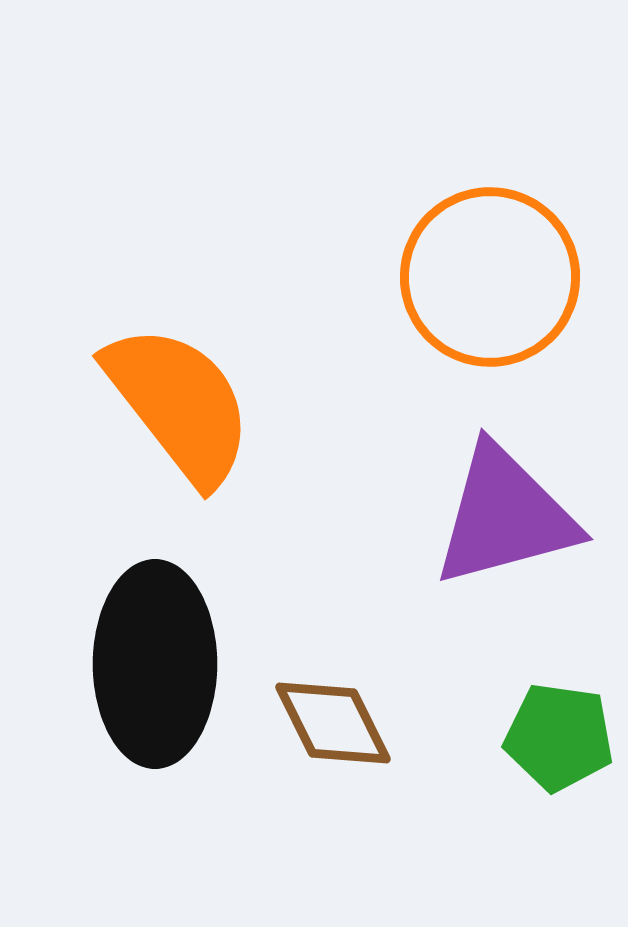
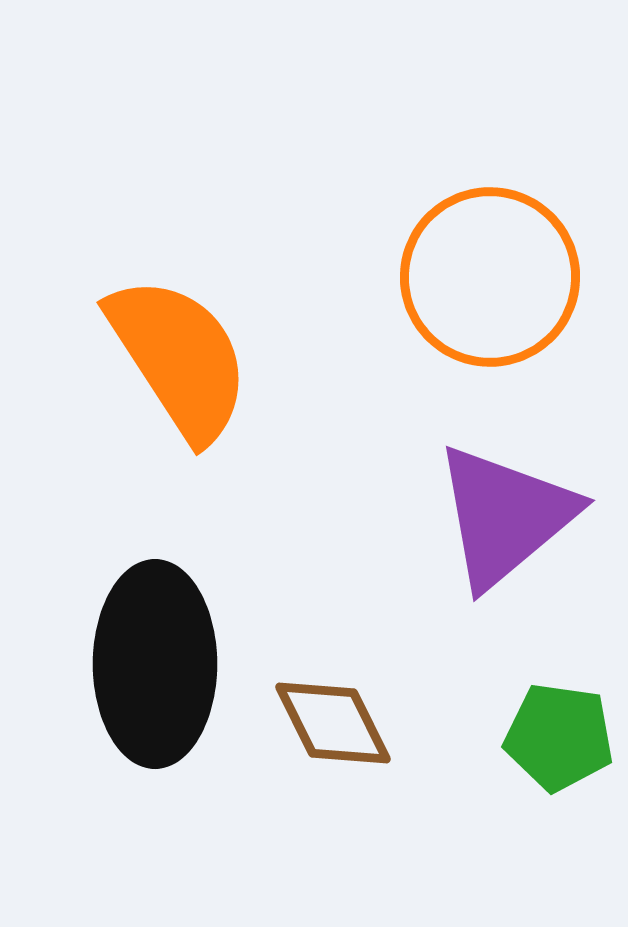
orange semicircle: moved 46 px up; rotated 5 degrees clockwise
purple triangle: rotated 25 degrees counterclockwise
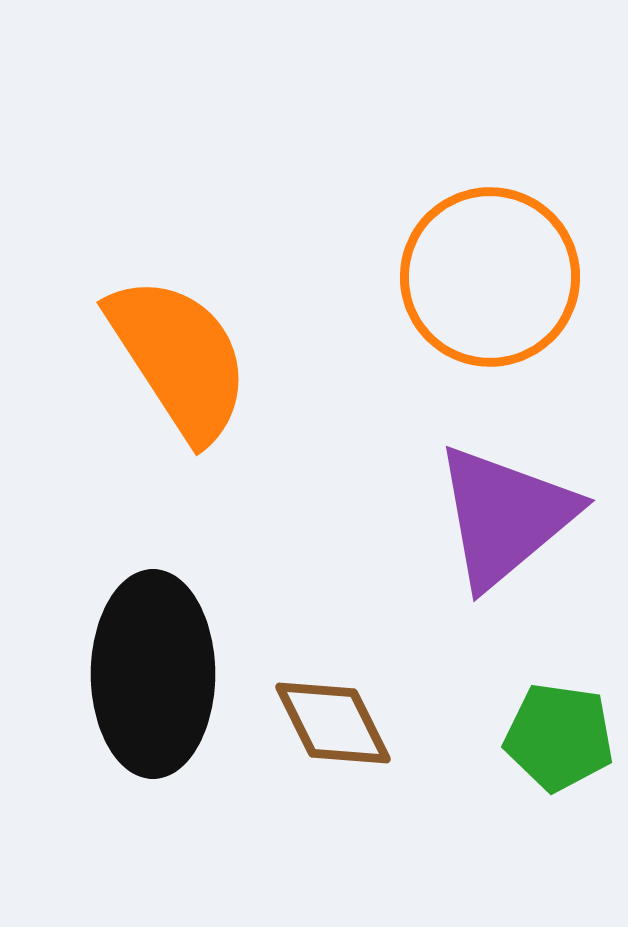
black ellipse: moved 2 px left, 10 px down
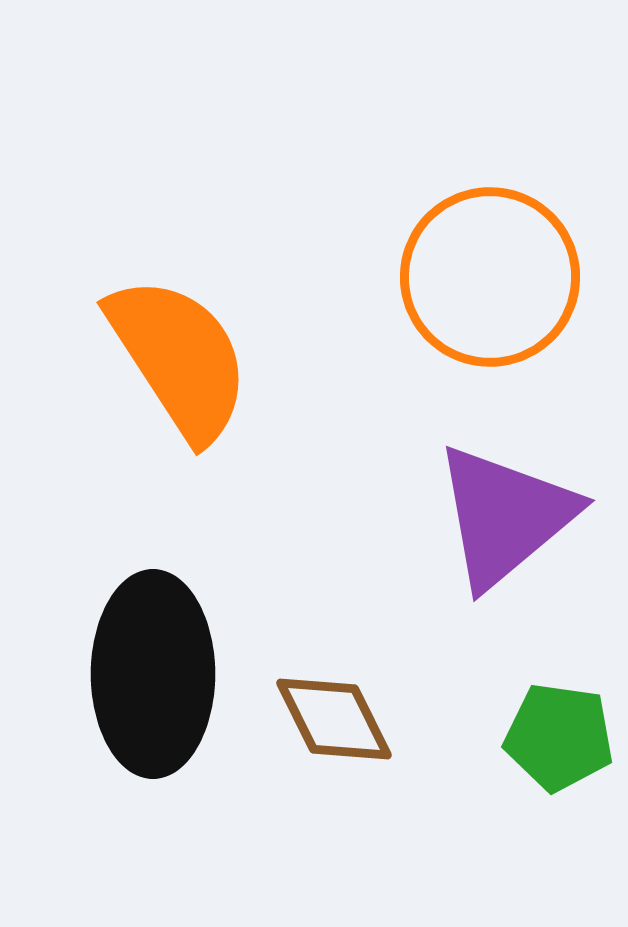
brown diamond: moved 1 px right, 4 px up
